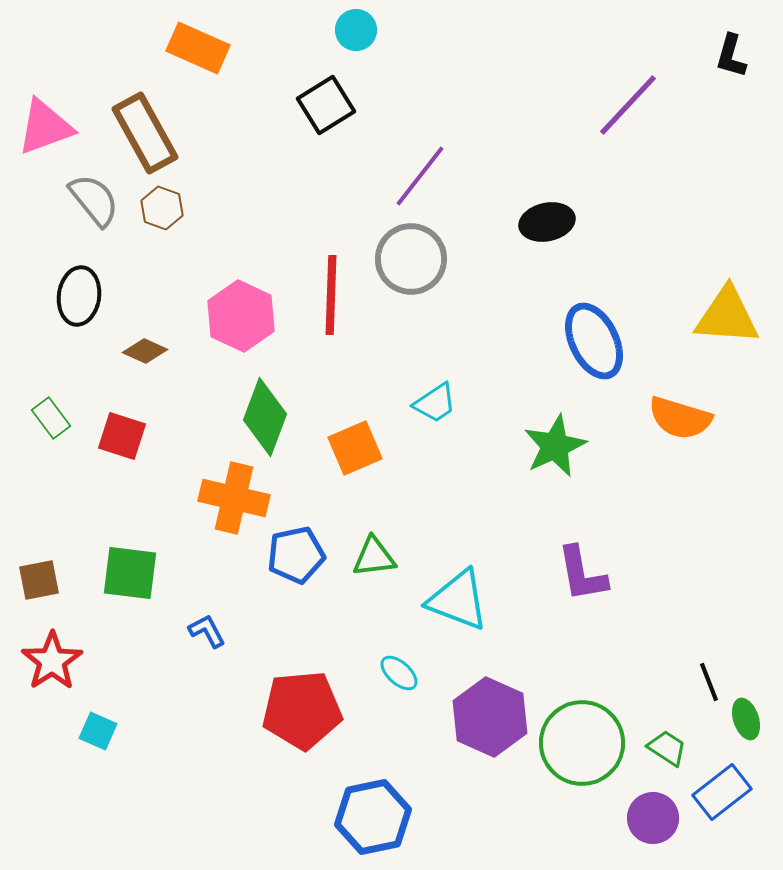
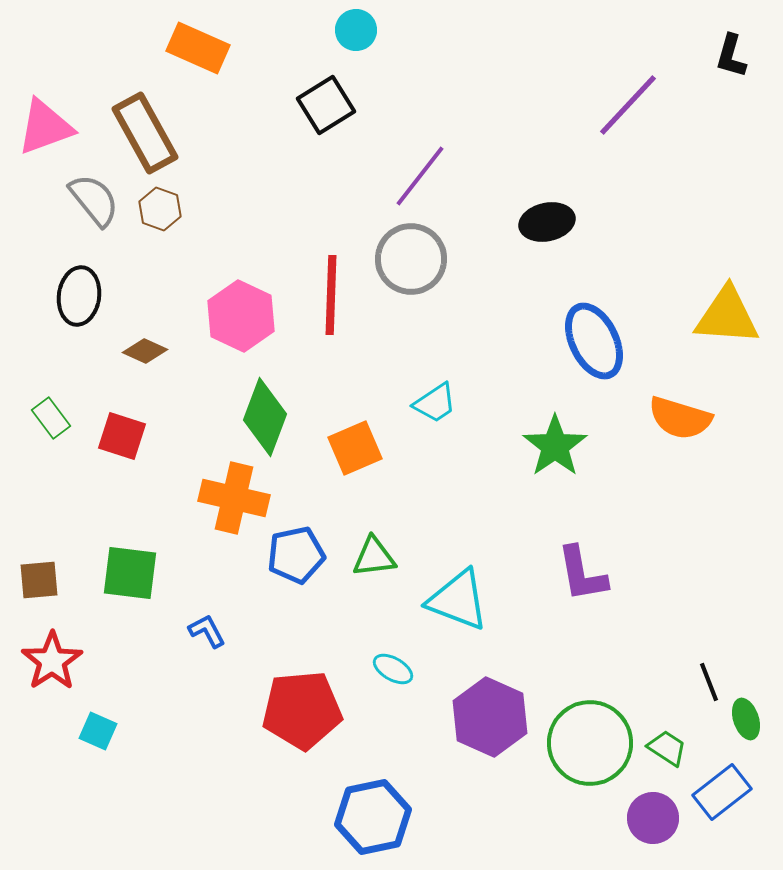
brown hexagon at (162, 208): moved 2 px left, 1 px down
green star at (555, 446): rotated 10 degrees counterclockwise
brown square at (39, 580): rotated 6 degrees clockwise
cyan ellipse at (399, 673): moved 6 px left, 4 px up; rotated 12 degrees counterclockwise
green circle at (582, 743): moved 8 px right
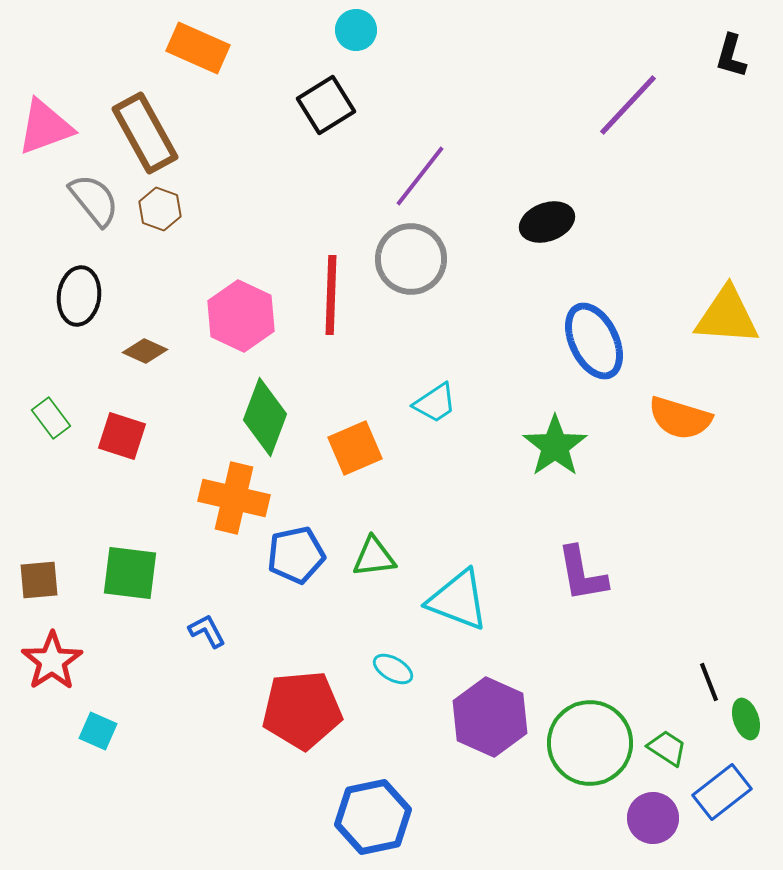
black ellipse at (547, 222): rotated 8 degrees counterclockwise
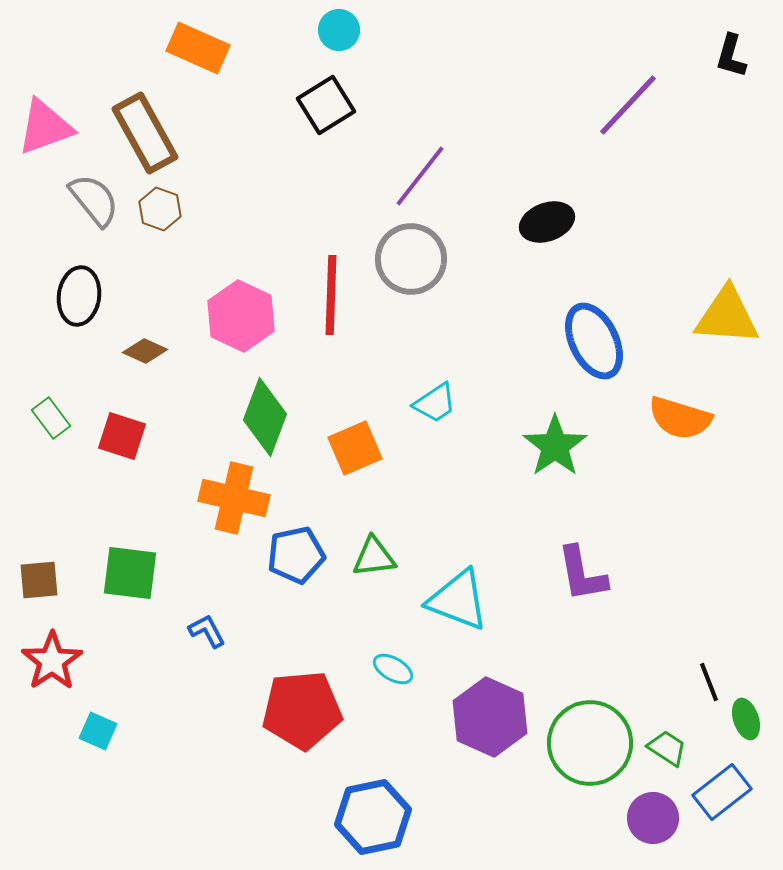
cyan circle at (356, 30): moved 17 px left
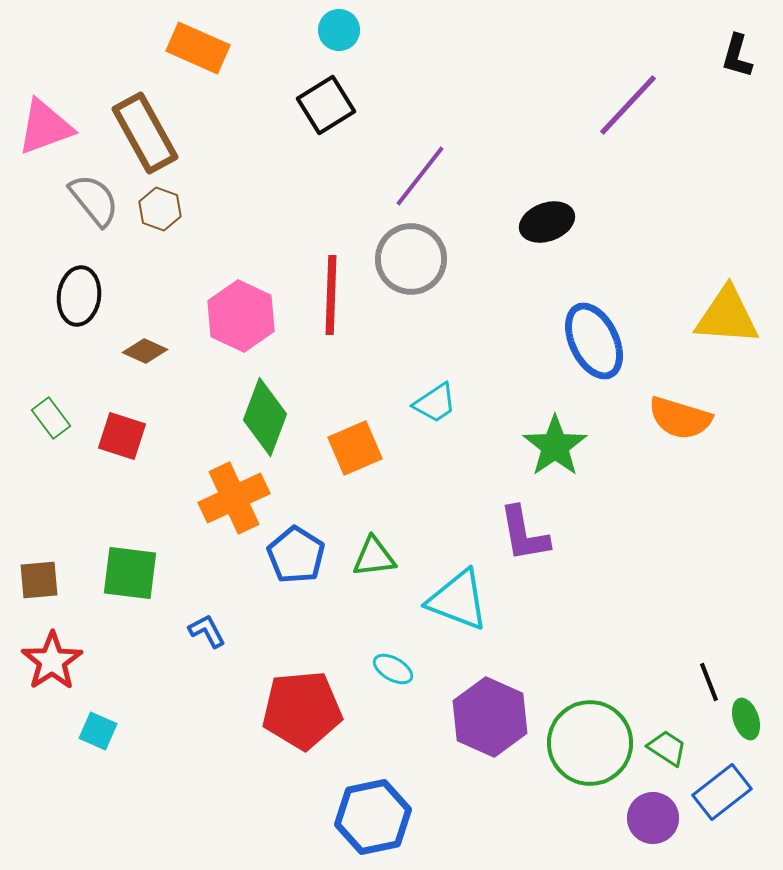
black L-shape at (731, 56): moved 6 px right
orange cross at (234, 498): rotated 38 degrees counterclockwise
blue pentagon at (296, 555): rotated 28 degrees counterclockwise
purple L-shape at (582, 574): moved 58 px left, 40 px up
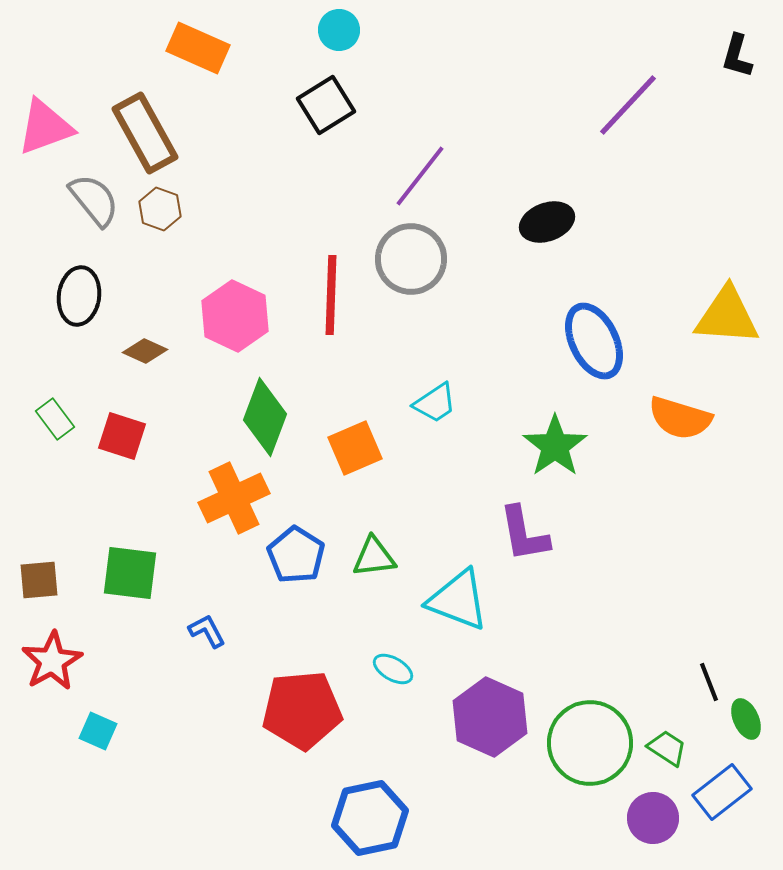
pink hexagon at (241, 316): moved 6 px left
green rectangle at (51, 418): moved 4 px right, 1 px down
red star at (52, 661): rotated 4 degrees clockwise
green ellipse at (746, 719): rotated 6 degrees counterclockwise
blue hexagon at (373, 817): moved 3 px left, 1 px down
